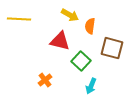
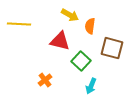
yellow line: moved 5 px down
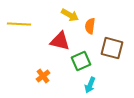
green square: rotated 24 degrees clockwise
orange cross: moved 2 px left, 4 px up
cyan arrow: moved 1 px left, 1 px up
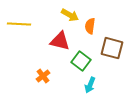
green square: rotated 30 degrees counterclockwise
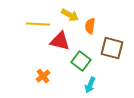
yellow line: moved 19 px right
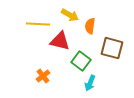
cyan arrow: moved 2 px up
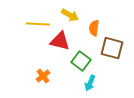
orange semicircle: moved 4 px right, 2 px down
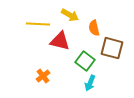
orange semicircle: rotated 21 degrees counterclockwise
green square: moved 4 px right
